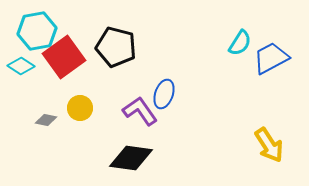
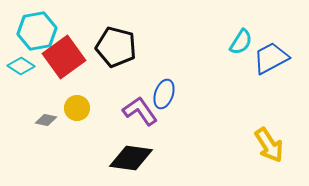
cyan semicircle: moved 1 px right, 1 px up
yellow circle: moved 3 px left
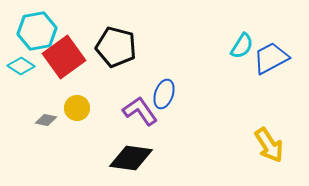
cyan semicircle: moved 1 px right, 4 px down
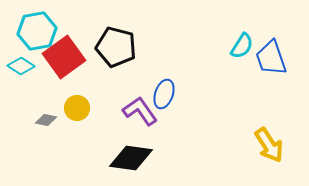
blue trapezoid: rotated 81 degrees counterclockwise
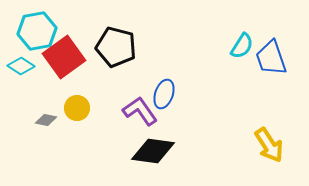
black diamond: moved 22 px right, 7 px up
